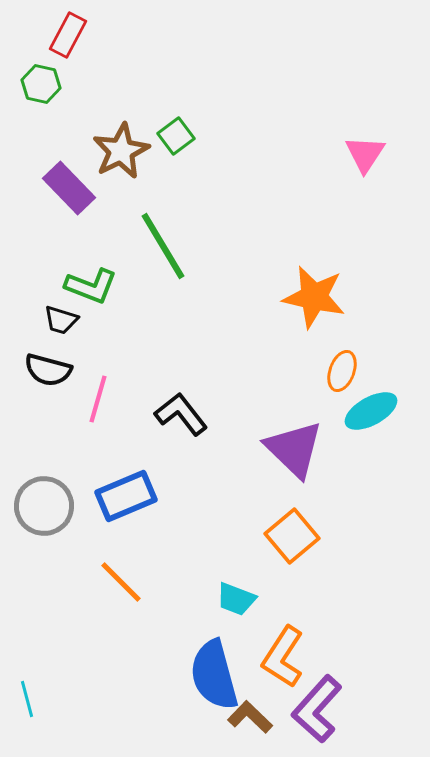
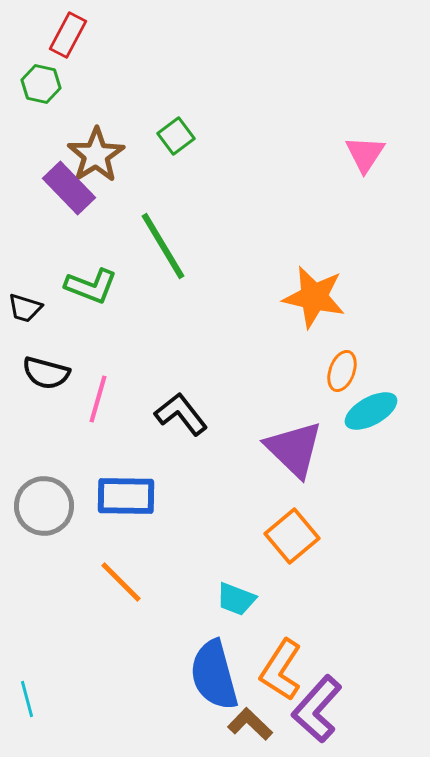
brown star: moved 25 px left, 4 px down; rotated 6 degrees counterclockwise
black trapezoid: moved 36 px left, 12 px up
black semicircle: moved 2 px left, 3 px down
blue rectangle: rotated 24 degrees clockwise
orange L-shape: moved 2 px left, 13 px down
brown L-shape: moved 7 px down
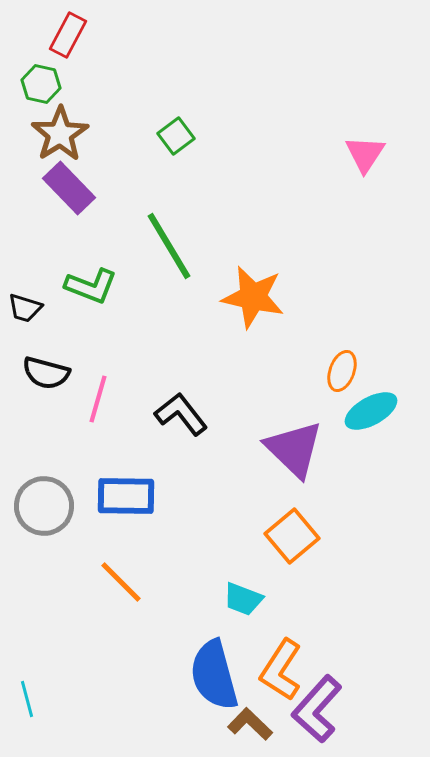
brown star: moved 36 px left, 21 px up
green line: moved 6 px right
orange star: moved 61 px left
cyan trapezoid: moved 7 px right
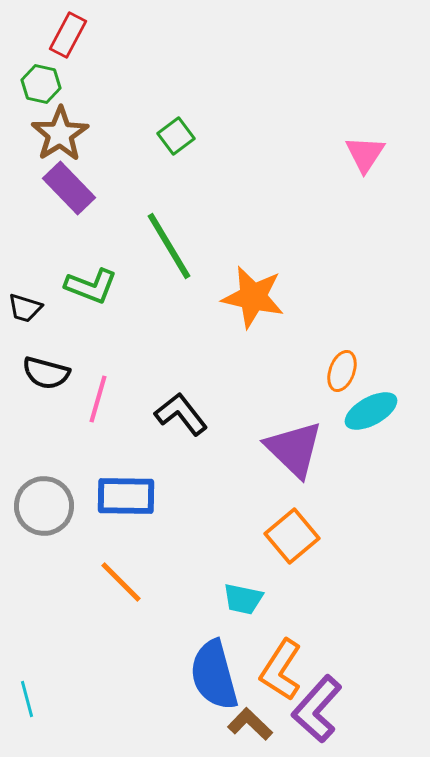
cyan trapezoid: rotated 9 degrees counterclockwise
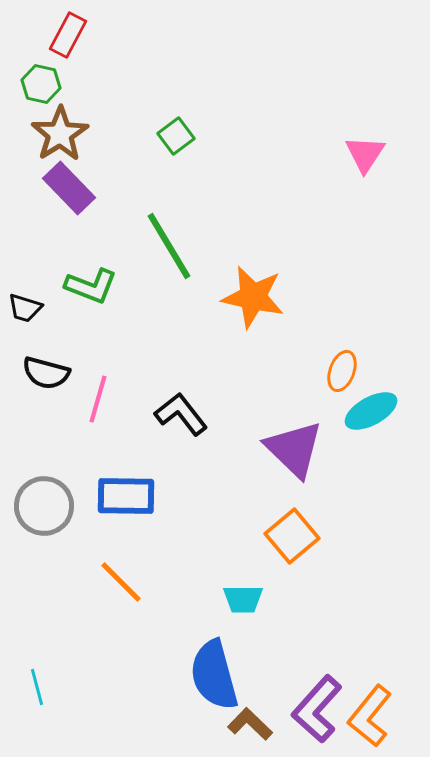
cyan trapezoid: rotated 12 degrees counterclockwise
orange L-shape: moved 89 px right, 46 px down; rotated 6 degrees clockwise
cyan line: moved 10 px right, 12 px up
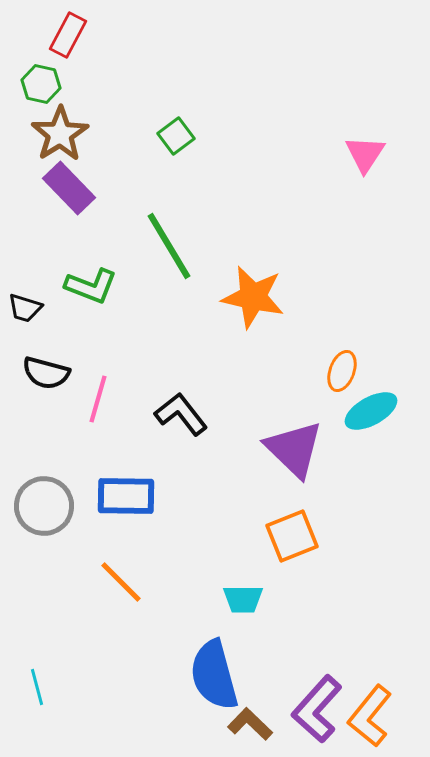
orange square: rotated 18 degrees clockwise
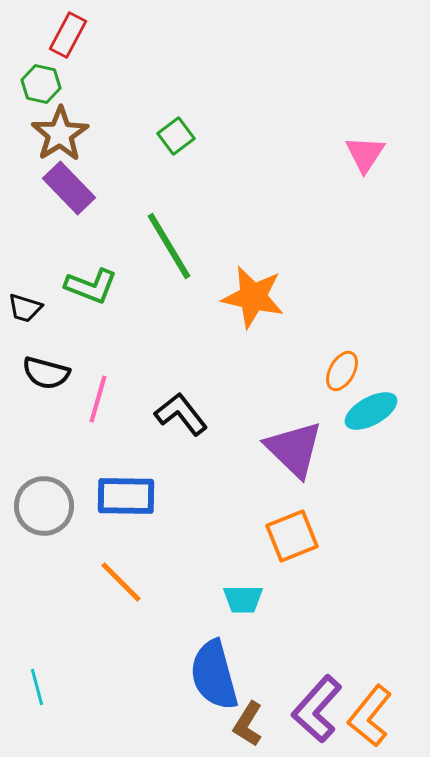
orange ellipse: rotated 9 degrees clockwise
brown L-shape: moved 2 px left; rotated 102 degrees counterclockwise
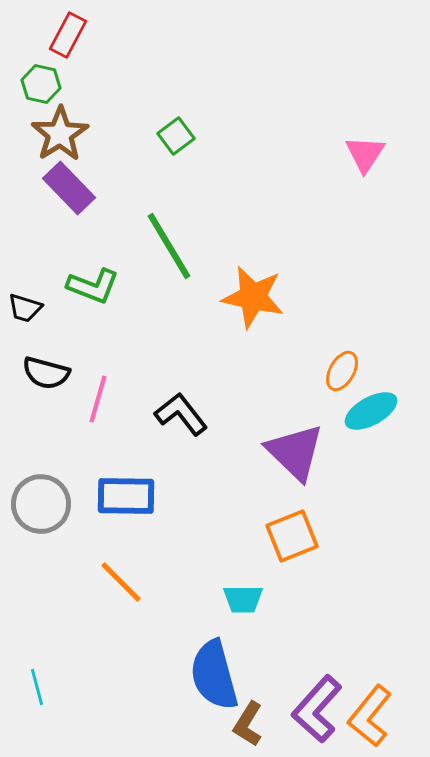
green L-shape: moved 2 px right
purple triangle: moved 1 px right, 3 px down
gray circle: moved 3 px left, 2 px up
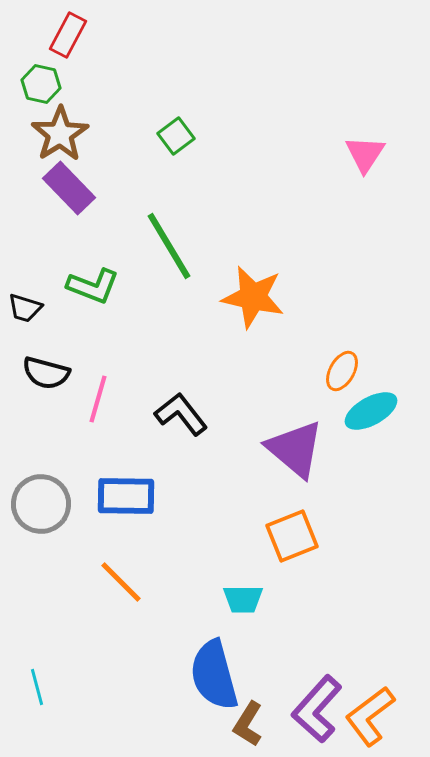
purple triangle: moved 3 px up; rotated 4 degrees counterclockwise
orange L-shape: rotated 14 degrees clockwise
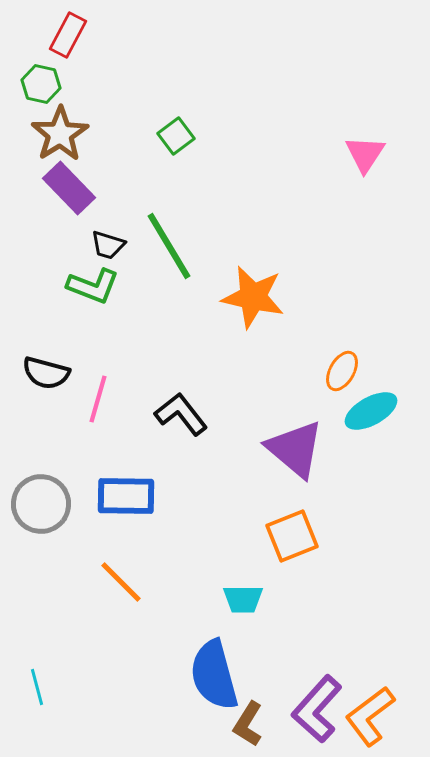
black trapezoid: moved 83 px right, 63 px up
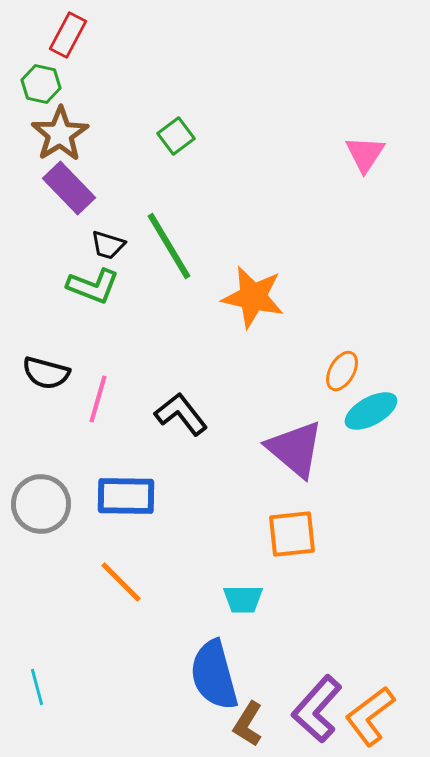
orange square: moved 2 px up; rotated 16 degrees clockwise
